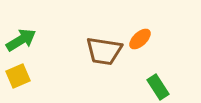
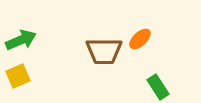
green arrow: rotated 8 degrees clockwise
brown trapezoid: rotated 9 degrees counterclockwise
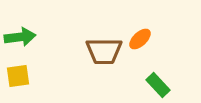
green arrow: moved 1 px left, 3 px up; rotated 16 degrees clockwise
yellow square: rotated 15 degrees clockwise
green rectangle: moved 2 px up; rotated 10 degrees counterclockwise
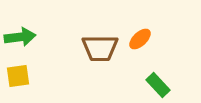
brown trapezoid: moved 4 px left, 3 px up
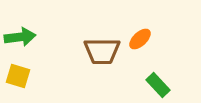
brown trapezoid: moved 2 px right, 3 px down
yellow square: rotated 25 degrees clockwise
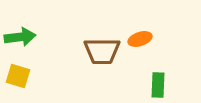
orange ellipse: rotated 25 degrees clockwise
green rectangle: rotated 45 degrees clockwise
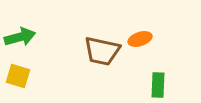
green arrow: rotated 8 degrees counterclockwise
brown trapezoid: rotated 12 degrees clockwise
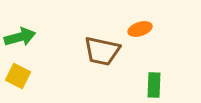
orange ellipse: moved 10 px up
yellow square: rotated 10 degrees clockwise
green rectangle: moved 4 px left
